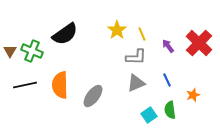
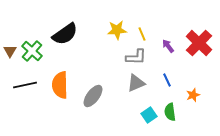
yellow star: rotated 30 degrees clockwise
green cross: rotated 20 degrees clockwise
green semicircle: moved 2 px down
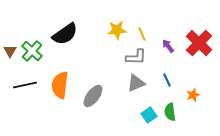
orange semicircle: rotated 8 degrees clockwise
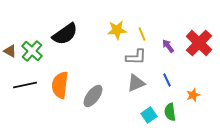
brown triangle: rotated 32 degrees counterclockwise
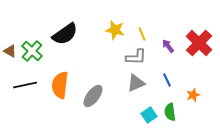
yellow star: moved 2 px left; rotated 18 degrees clockwise
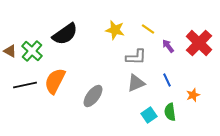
yellow line: moved 6 px right, 5 px up; rotated 32 degrees counterclockwise
orange semicircle: moved 5 px left, 4 px up; rotated 20 degrees clockwise
